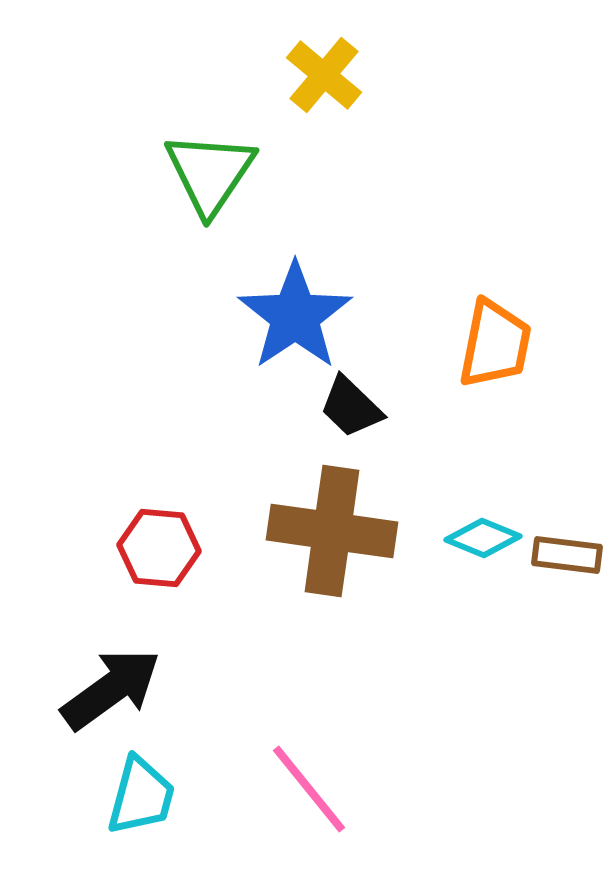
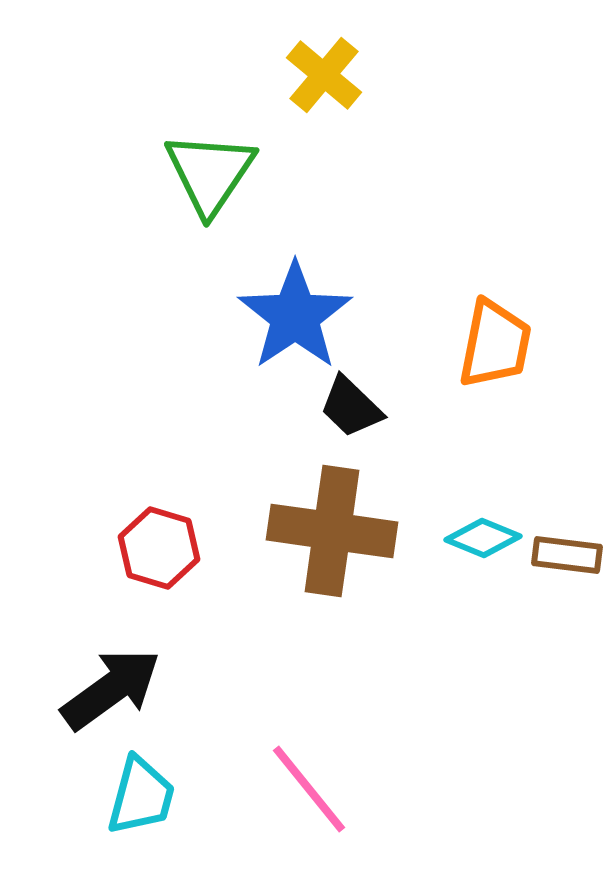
red hexagon: rotated 12 degrees clockwise
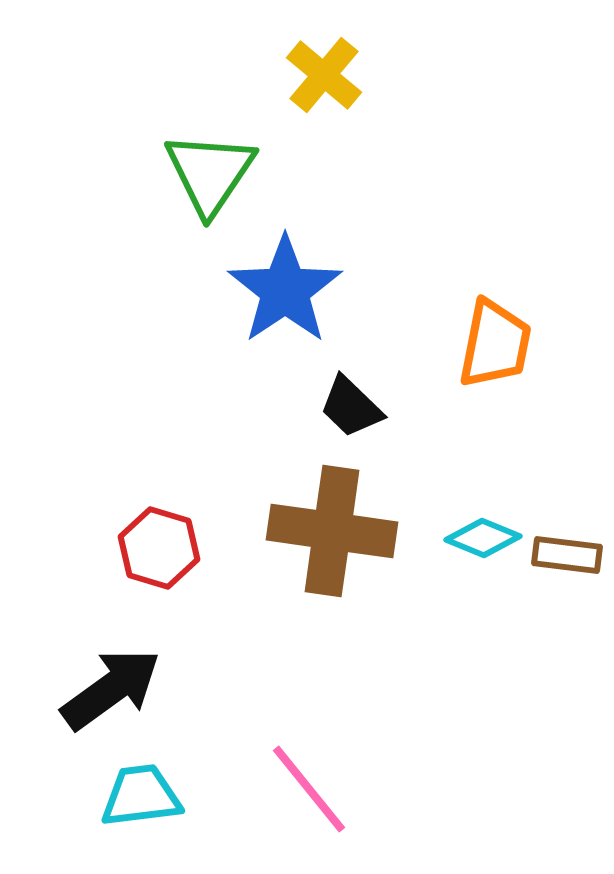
blue star: moved 10 px left, 26 px up
cyan trapezoid: rotated 112 degrees counterclockwise
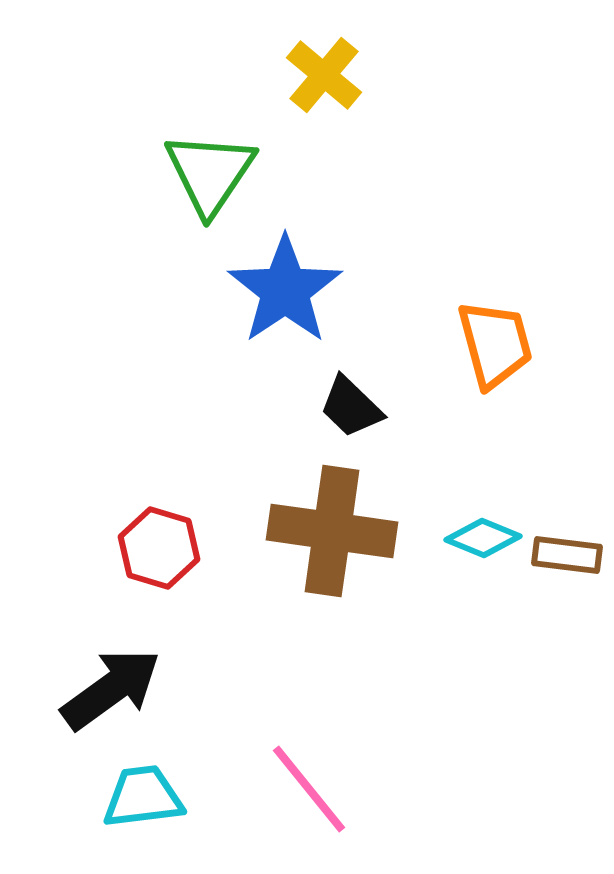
orange trapezoid: rotated 26 degrees counterclockwise
cyan trapezoid: moved 2 px right, 1 px down
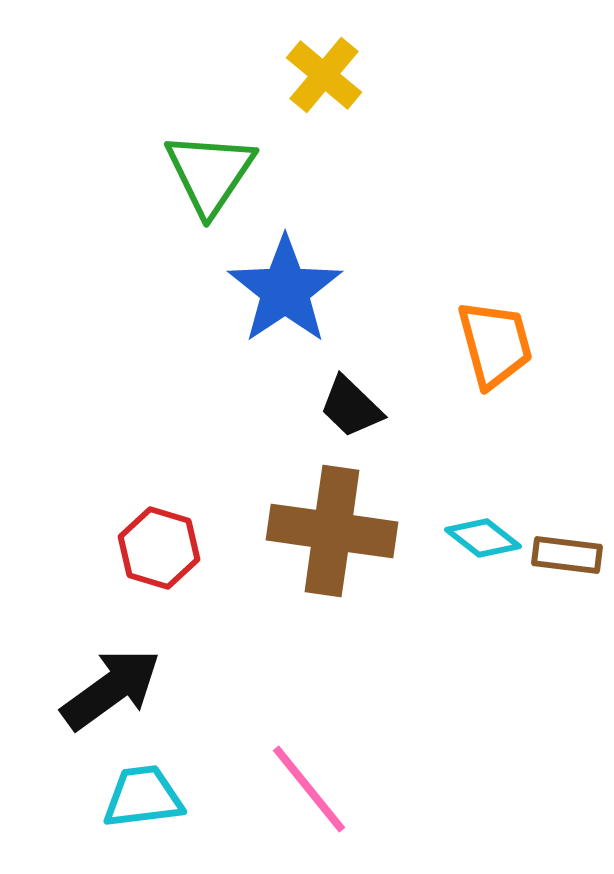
cyan diamond: rotated 16 degrees clockwise
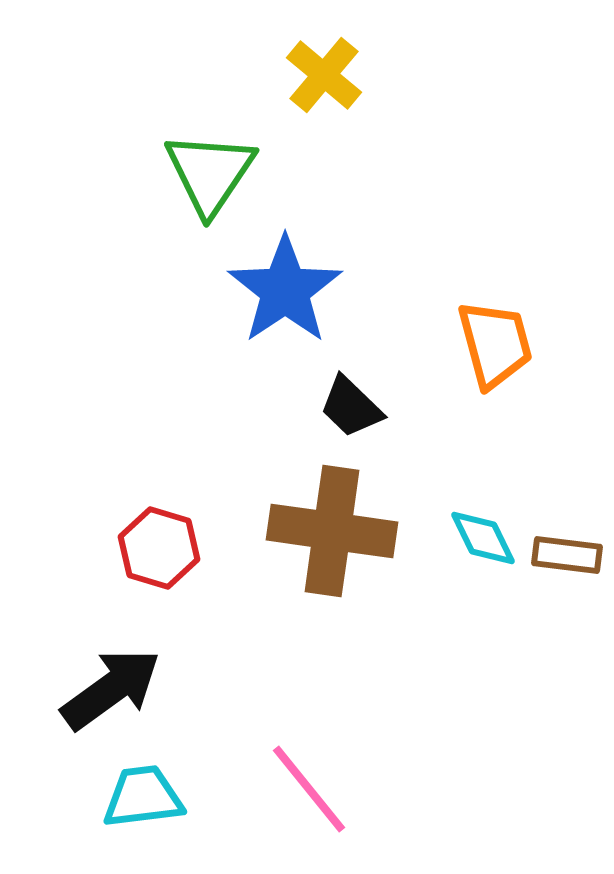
cyan diamond: rotated 26 degrees clockwise
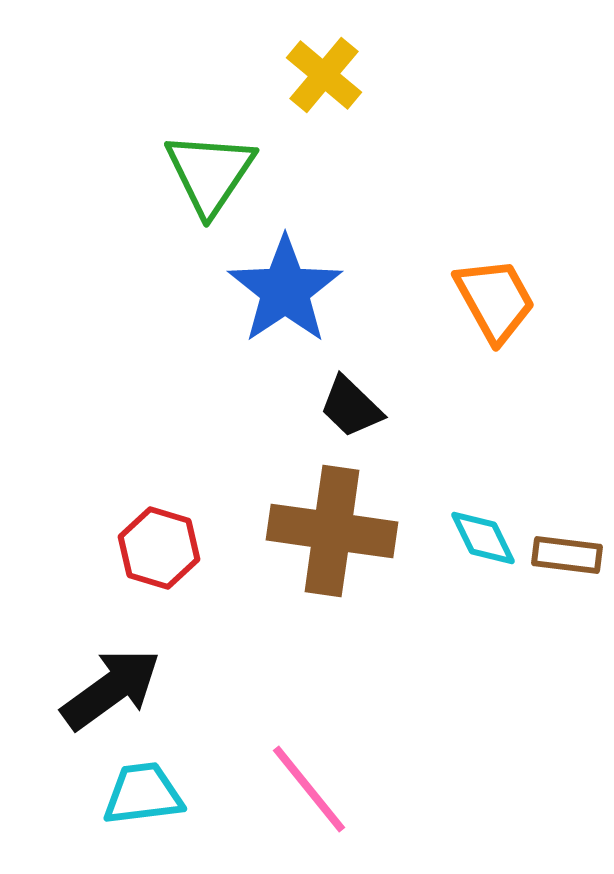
orange trapezoid: moved 44 px up; rotated 14 degrees counterclockwise
cyan trapezoid: moved 3 px up
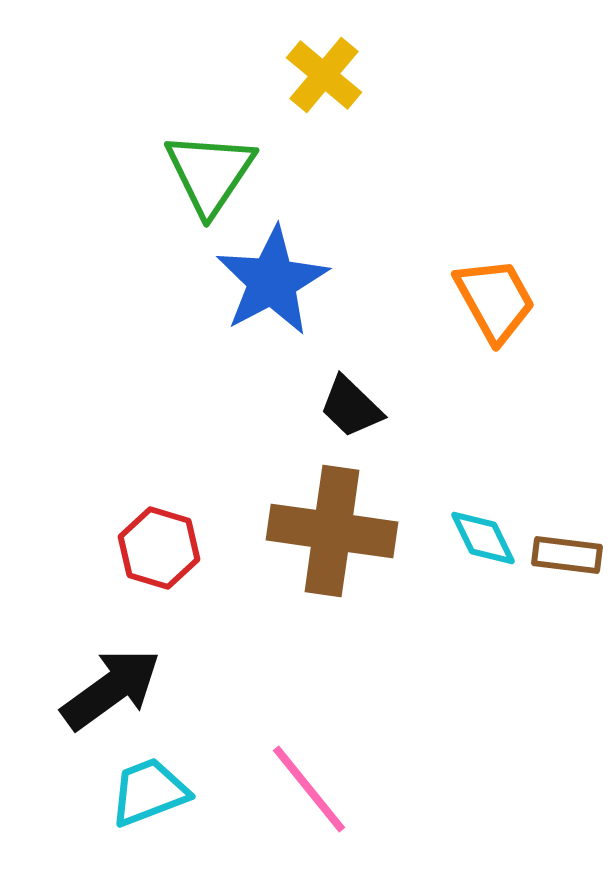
blue star: moved 13 px left, 9 px up; rotated 6 degrees clockwise
cyan trapezoid: moved 6 px right, 2 px up; rotated 14 degrees counterclockwise
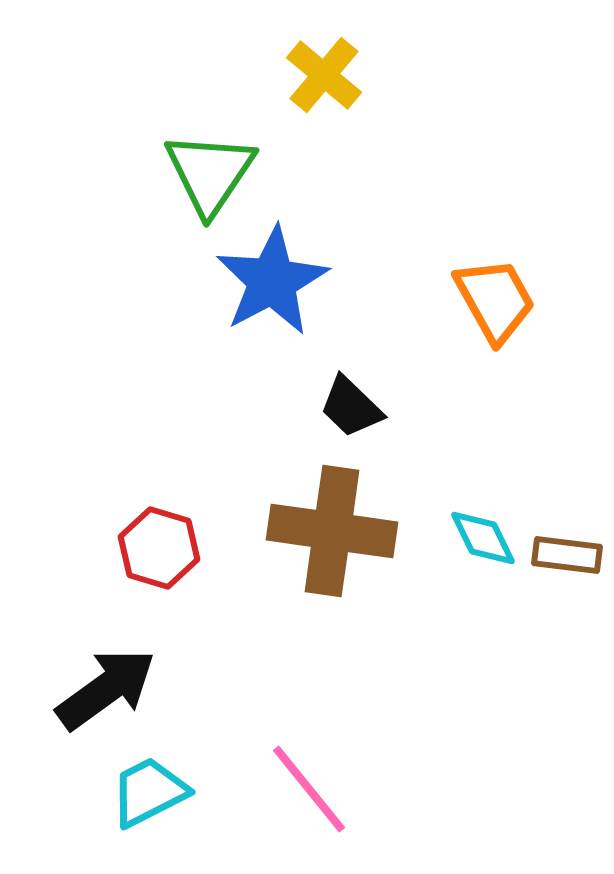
black arrow: moved 5 px left
cyan trapezoid: rotated 6 degrees counterclockwise
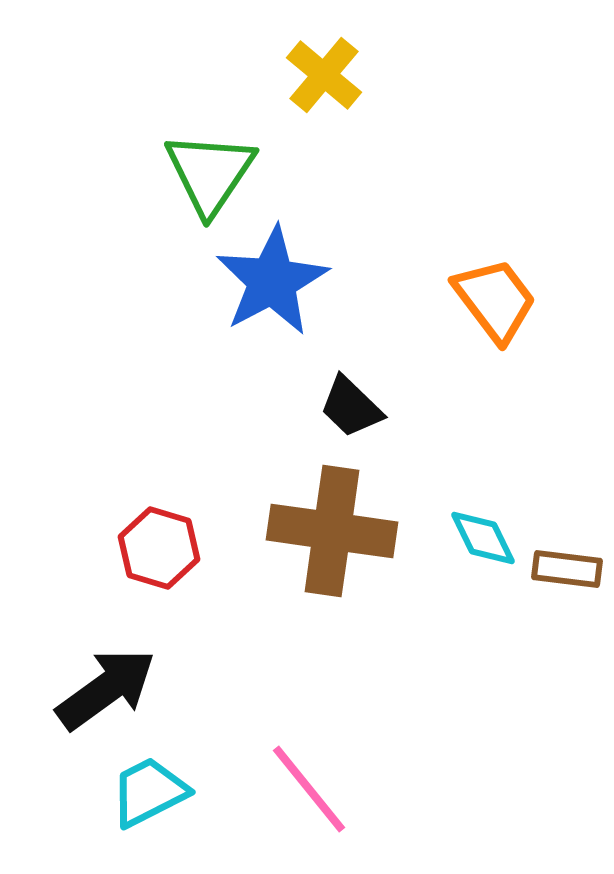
orange trapezoid: rotated 8 degrees counterclockwise
brown rectangle: moved 14 px down
